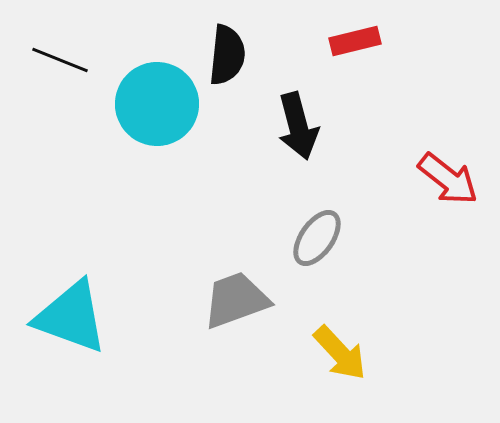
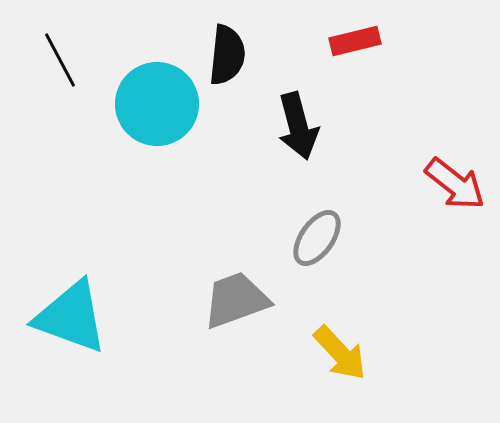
black line: rotated 40 degrees clockwise
red arrow: moved 7 px right, 5 px down
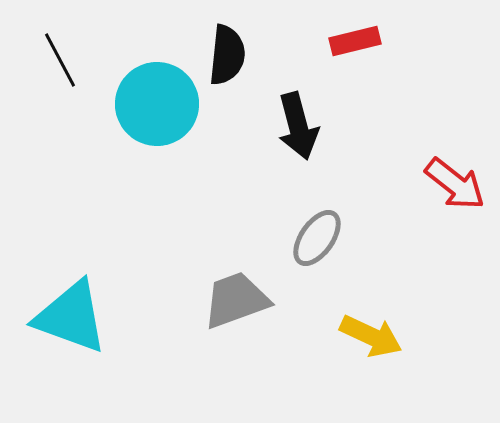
yellow arrow: moved 31 px right, 17 px up; rotated 22 degrees counterclockwise
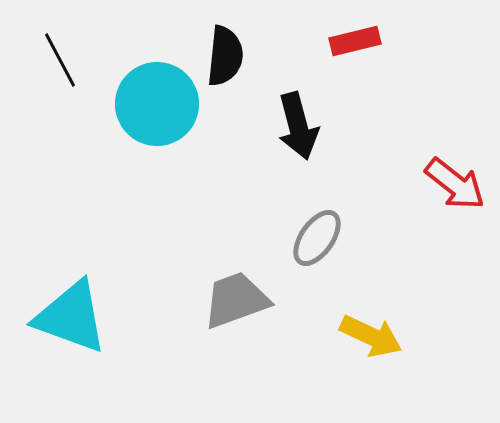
black semicircle: moved 2 px left, 1 px down
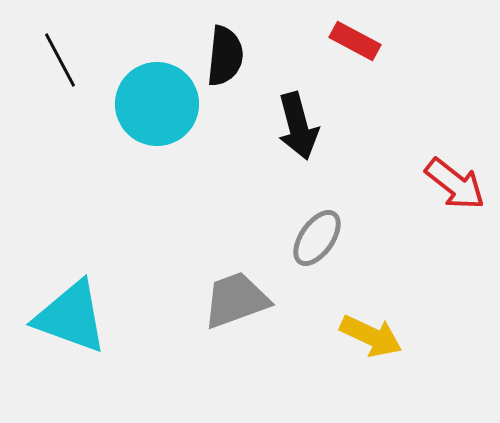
red rectangle: rotated 42 degrees clockwise
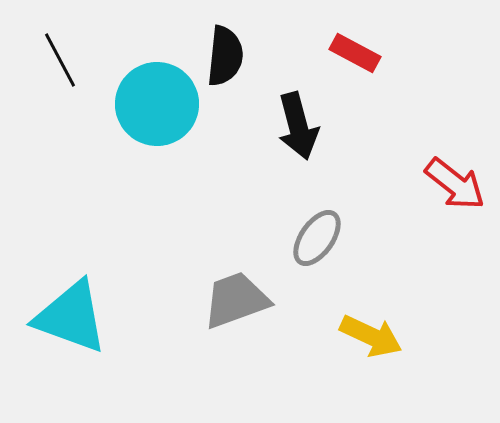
red rectangle: moved 12 px down
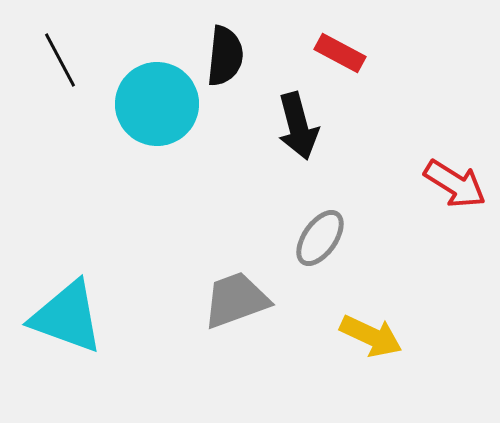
red rectangle: moved 15 px left
red arrow: rotated 6 degrees counterclockwise
gray ellipse: moved 3 px right
cyan triangle: moved 4 px left
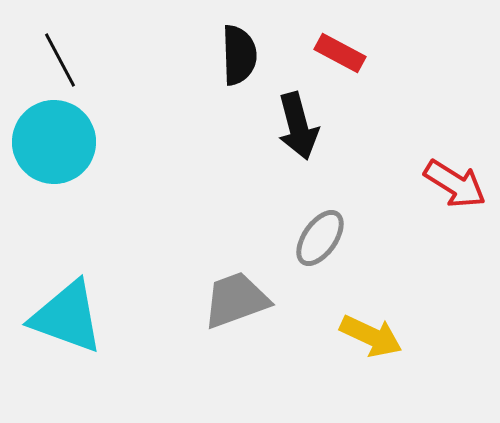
black semicircle: moved 14 px right, 1 px up; rotated 8 degrees counterclockwise
cyan circle: moved 103 px left, 38 px down
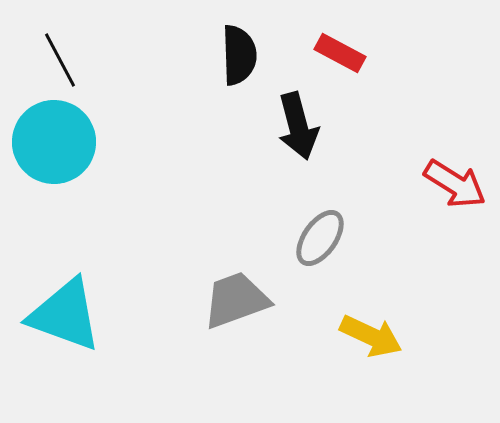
cyan triangle: moved 2 px left, 2 px up
